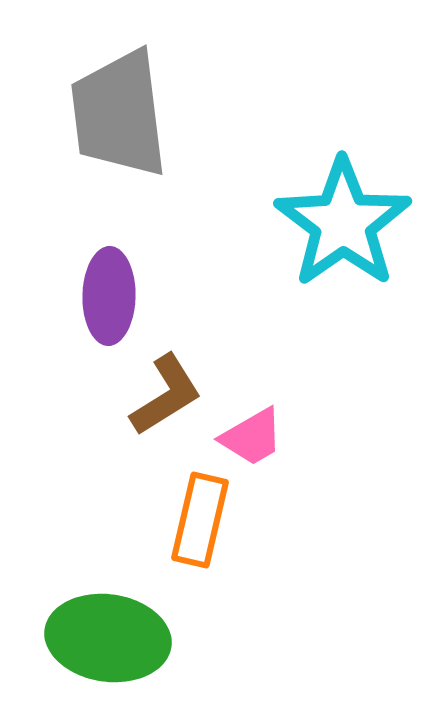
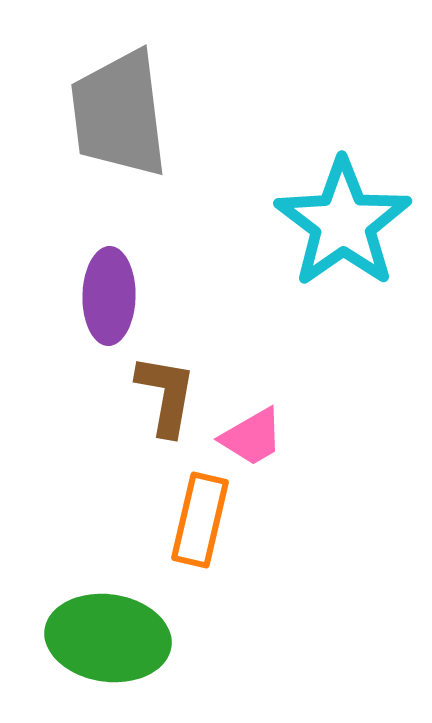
brown L-shape: rotated 48 degrees counterclockwise
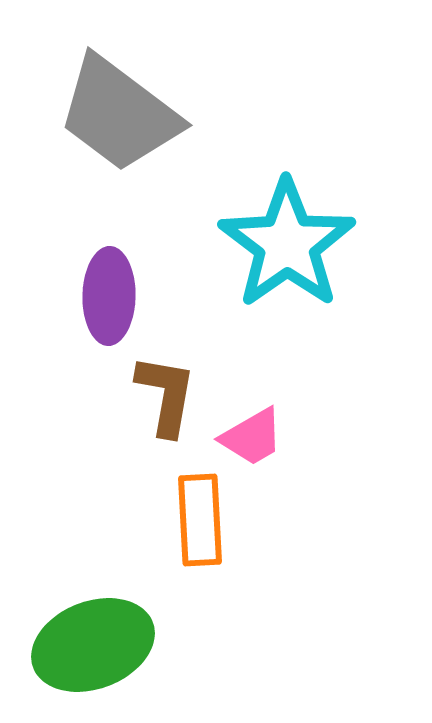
gray trapezoid: rotated 46 degrees counterclockwise
cyan star: moved 56 px left, 21 px down
orange rectangle: rotated 16 degrees counterclockwise
green ellipse: moved 15 px left, 7 px down; rotated 29 degrees counterclockwise
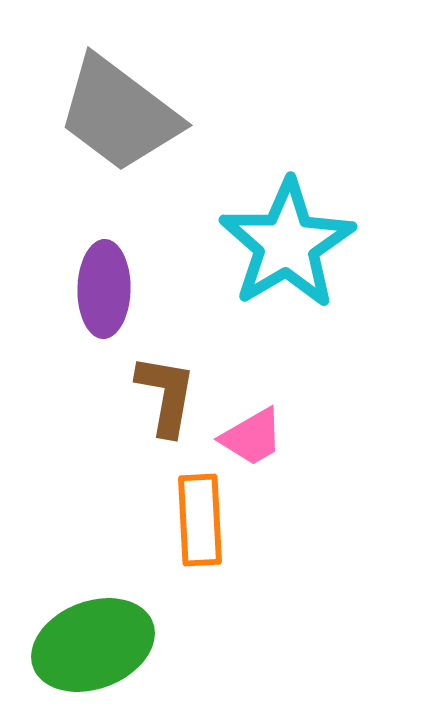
cyan star: rotated 4 degrees clockwise
purple ellipse: moved 5 px left, 7 px up
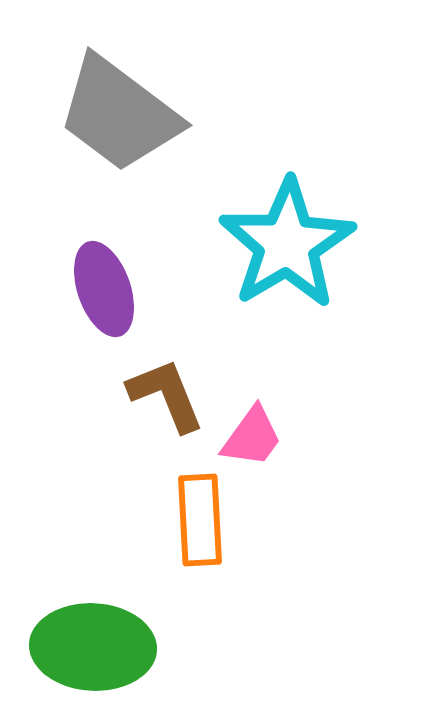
purple ellipse: rotated 20 degrees counterclockwise
brown L-shape: rotated 32 degrees counterclockwise
pink trapezoid: rotated 24 degrees counterclockwise
green ellipse: moved 2 px down; rotated 24 degrees clockwise
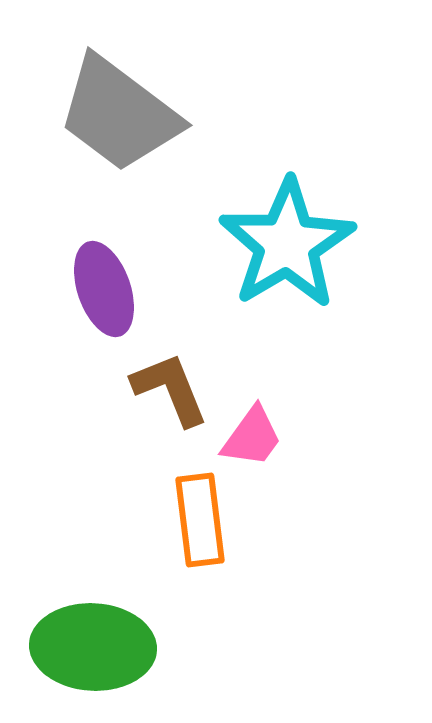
brown L-shape: moved 4 px right, 6 px up
orange rectangle: rotated 4 degrees counterclockwise
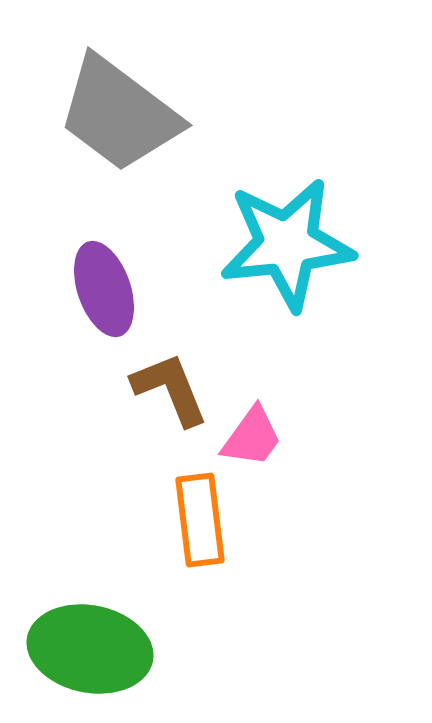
cyan star: rotated 25 degrees clockwise
green ellipse: moved 3 px left, 2 px down; rotated 8 degrees clockwise
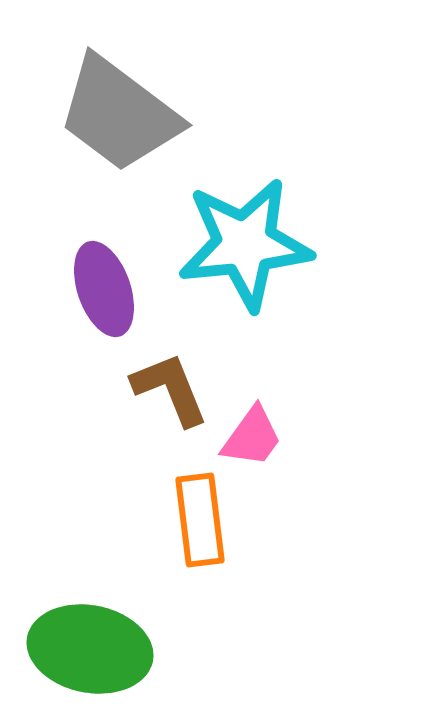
cyan star: moved 42 px left
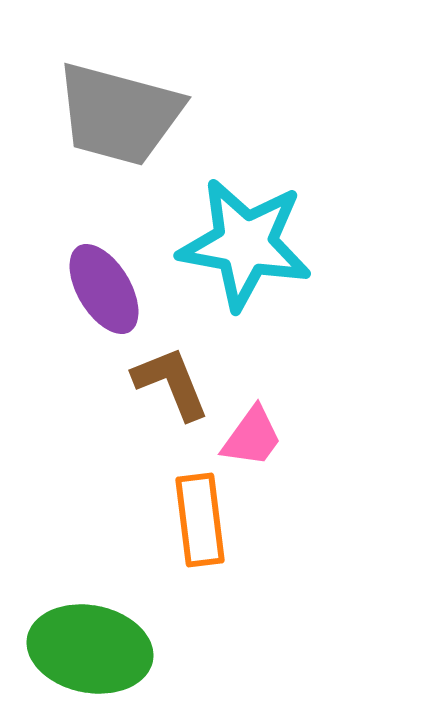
gray trapezoid: rotated 22 degrees counterclockwise
cyan star: rotated 16 degrees clockwise
purple ellipse: rotated 12 degrees counterclockwise
brown L-shape: moved 1 px right, 6 px up
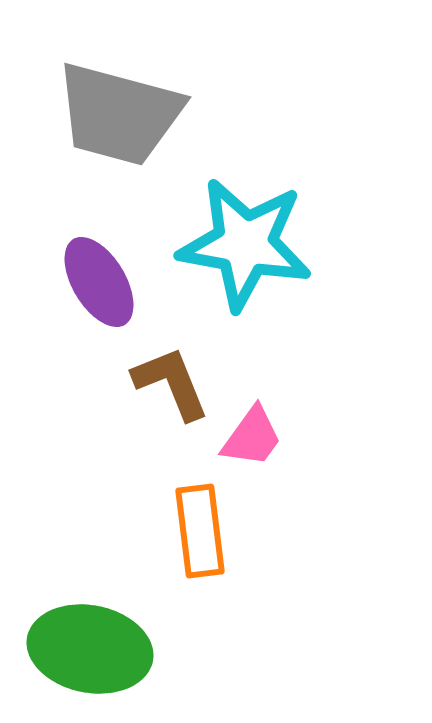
purple ellipse: moved 5 px left, 7 px up
orange rectangle: moved 11 px down
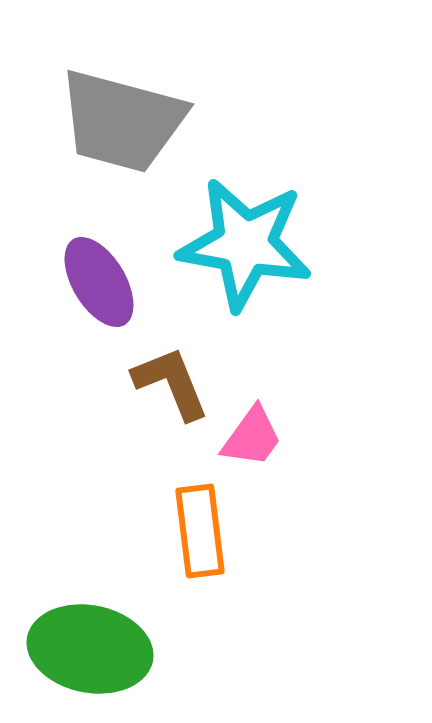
gray trapezoid: moved 3 px right, 7 px down
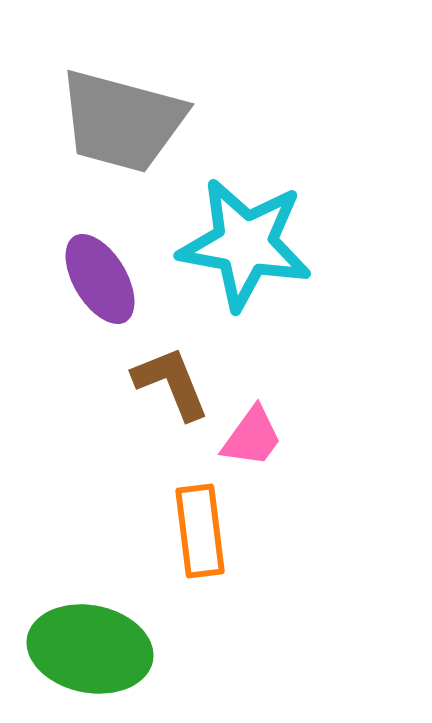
purple ellipse: moved 1 px right, 3 px up
